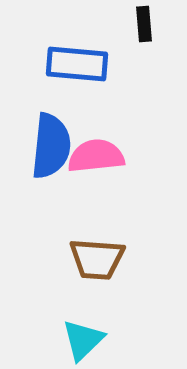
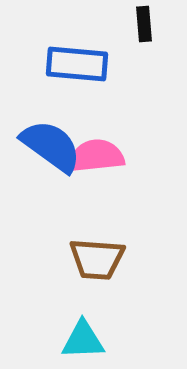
blue semicircle: rotated 60 degrees counterclockwise
cyan triangle: rotated 42 degrees clockwise
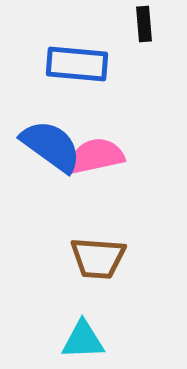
pink semicircle: rotated 6 degrees counterclockwise
brown trapezoid: moved 1 px right, 1 px up
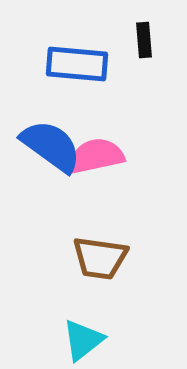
black rectangle: moved 16 px down
brown trapezoid: moved 2 px right; rotated 4 degrees clockwise
cyan triangle: rotated 36 degrees counterclockwise
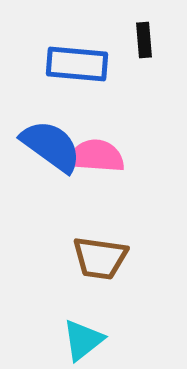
pink semicircle: rotated 16 degrees clockwise
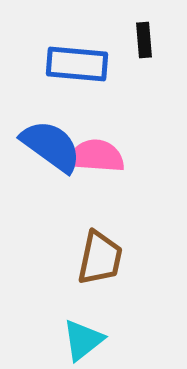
brown trapezoid: rotated 86 degrees counterclockwise
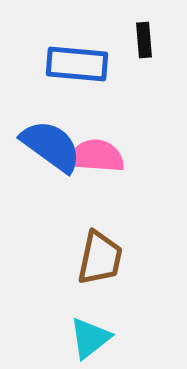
cyan triangle: moved 7 px right, 2 px up
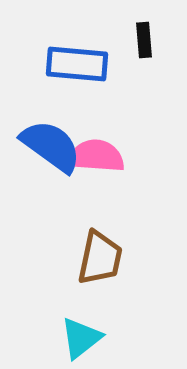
cyan triangle: moved 9 px left
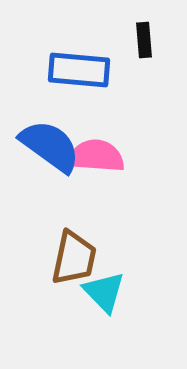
blue rectangle: moved 2 px right, 6 px down
blue semicircle: moved 1 px left
brown trapezoid: moved 26 px left
cyan triangle: moved 23 px right, 46 px up; rotated 36 degrees counterclockwise
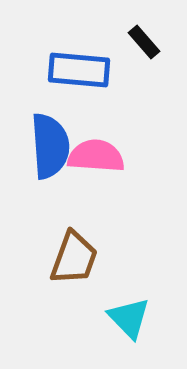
black rectangle: moved 2 px down; rotated 36 degrees counterclockwise
blue semicircle: rotated 50 degrees clockwise
brown trapezoid: rotated 8 degrees clockwise
cyan triangle: moved 25 px right, 26 px down
